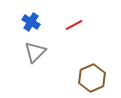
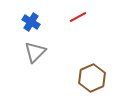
red line: moved 4 px right, 8 px up
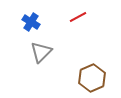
gray triangle: moved 6 px right
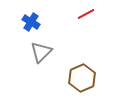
red line: moved 8 px right, 3 px up
brown hexagon: moved 10 px left
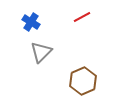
red line: moved 4 px left, 3 px down
brown hexagon: moved 1 px right, 3 px down
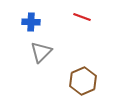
red line: rotated 48 degrees clockwise
blue cross: rotated 30 degrees counterclockwise
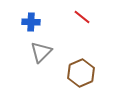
red line: rotated 18 degrees clockwise
brown hexagon: moved 2 px left, 8 px up
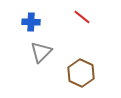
brown hexagon: rotated 12 degrees counterclockwise
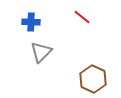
brown hexagon: moved 12 px right, 6 px down
